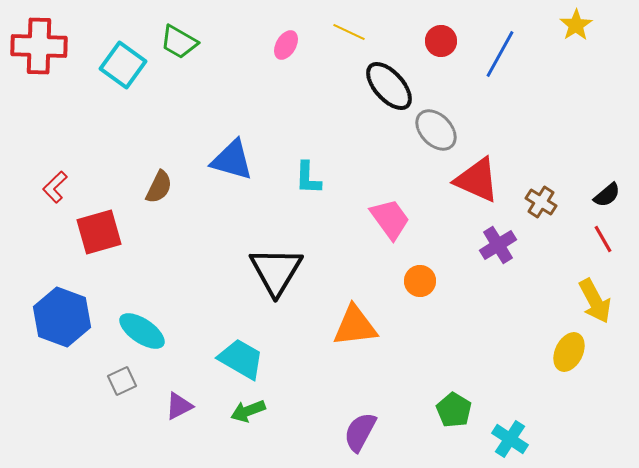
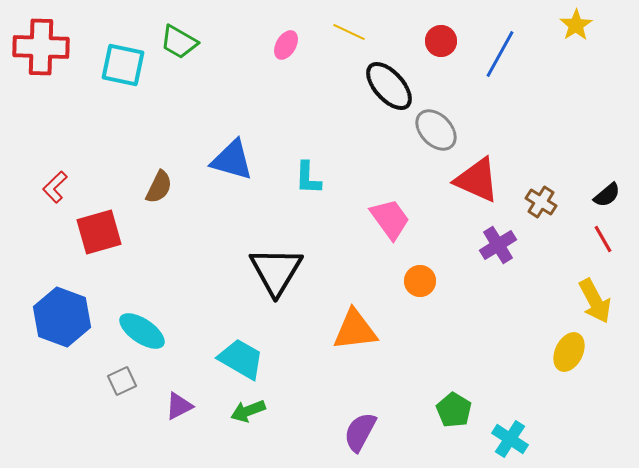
red cross: moved 2 px right, 1 px down
cyan square: rotated 24 degrees counterclockwise
orange triangle: moved 4 px down
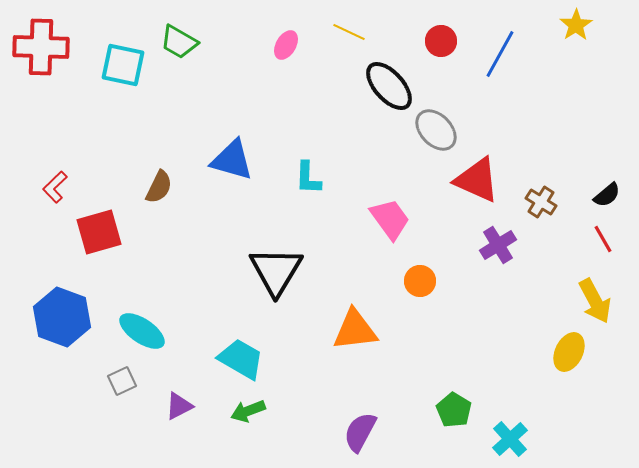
cyan cross: rotated 15 degrees clockwise
